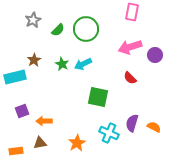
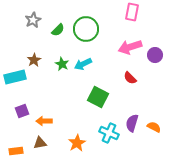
green square: rotated 15 degrees clockwise
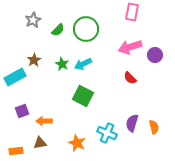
cyan rectangle: rotated 15 degrees counterclockwise
green square: moved 15 px left, 1 px up
orange semicircle: rotated 48 degrees clockwise
cyan cross: moved 2 px left
orange star: rotated 18 degrees counterclockwise
